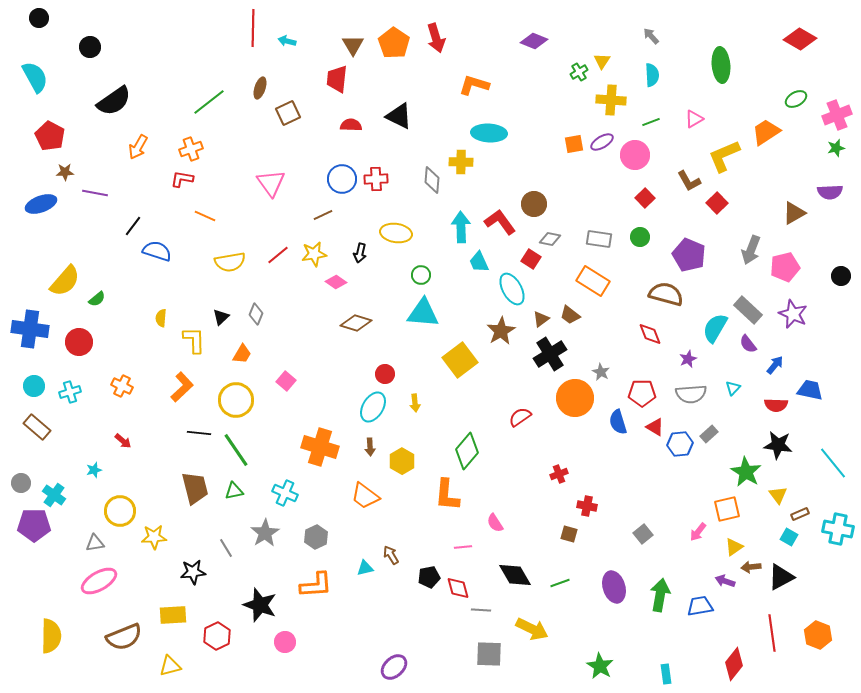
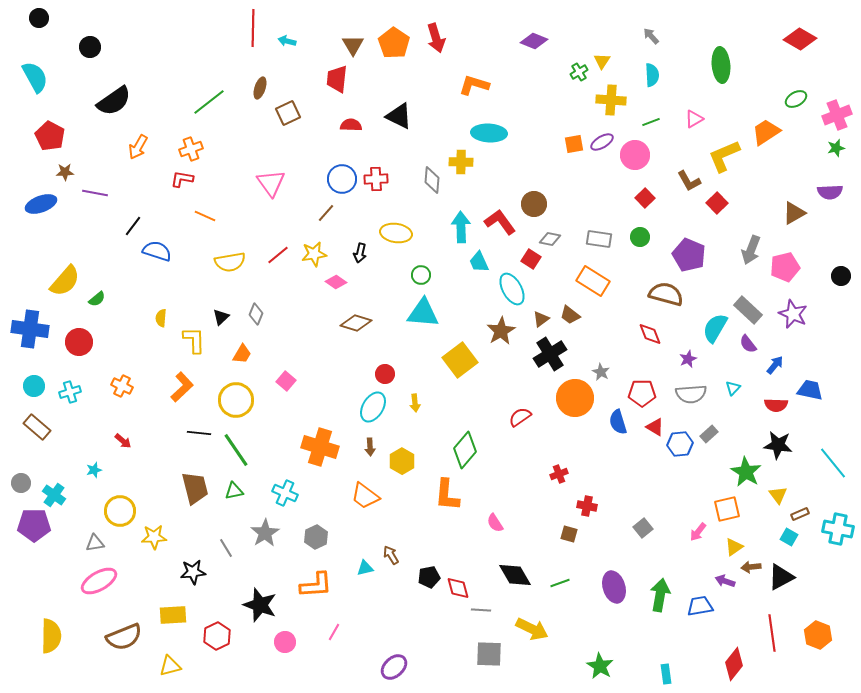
brown line at (323, 215): moved 3 px right, 2 px up; rotated 24 degrees counterclockwise
green diamond at (467, 451): moved 2 px left, 1 px up
gray square at (643, 534): moved 6 px up
pink line at (463, 547): moved 129 px left, 85 px down; rotated 54 degrees counterclockwise
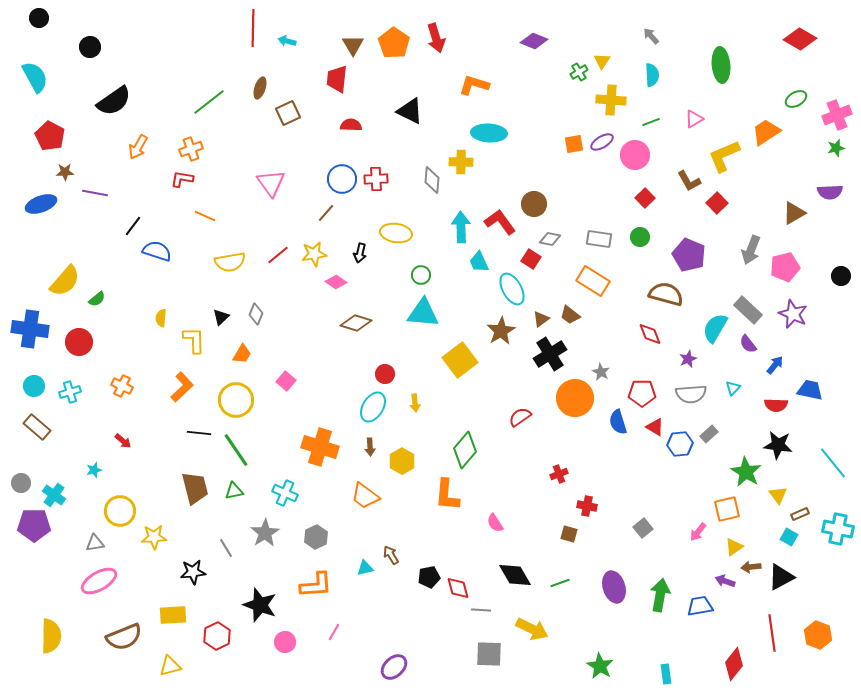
black triangle at (399, 116): moved 11 px right, 5 px up
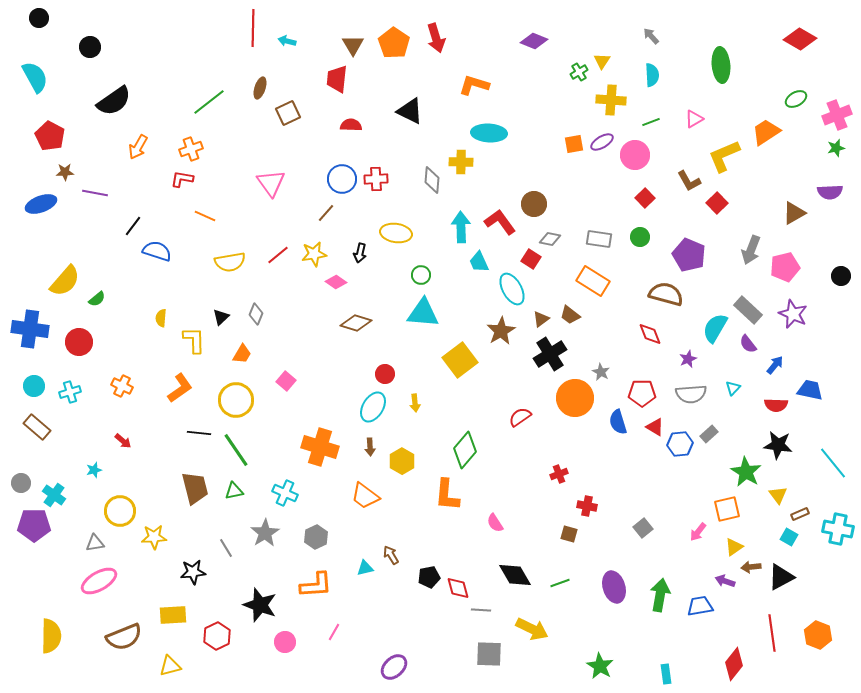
orange L-shape at (182, 387): moved 2 px left, 1 px down; rotated 8 degrees clockwise
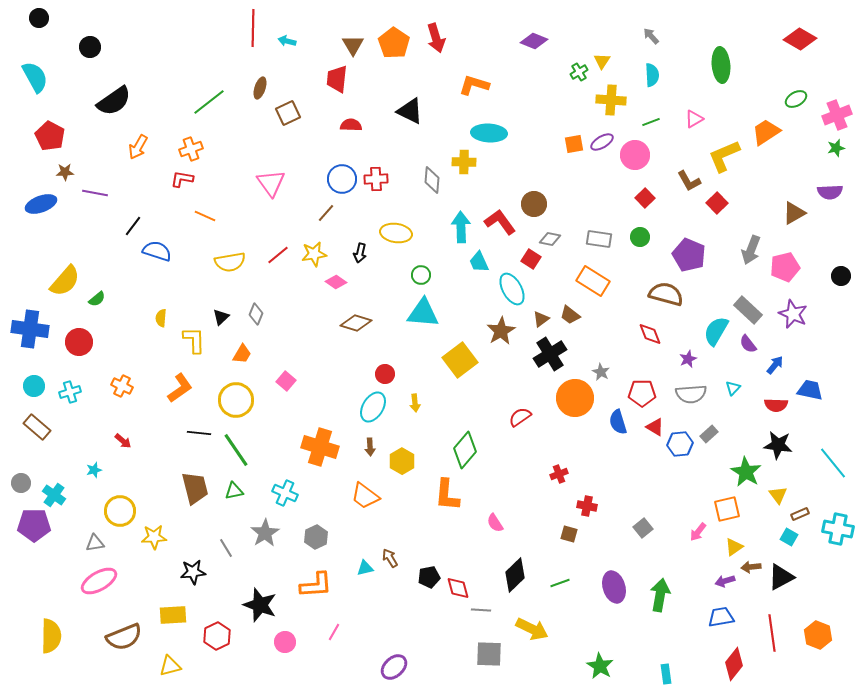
yellow cross at (461, 162): moved 3 px right
cyan semicircle at (715, 328): moved 1 px right, 3 px down
brown arrow at (391, 555): moved 1 px left, 3 px down
black diamond at (515, 575): rotated 76 degrees clockwise
purple arrow at (725, 581): rotated 36 degrees counterclockwise
blue trapezoid at (700, 606): moved 21 px right, 11 px down
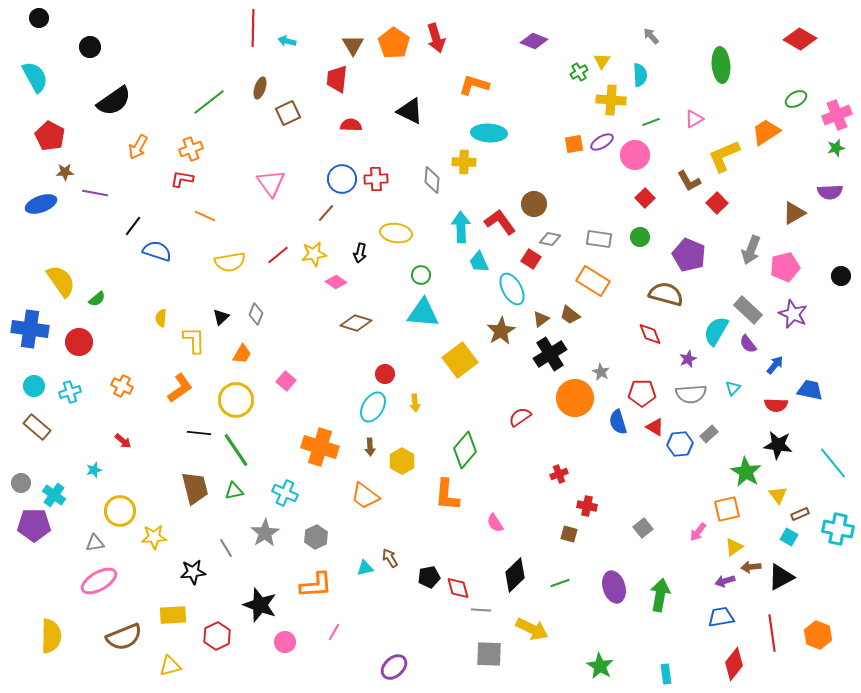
cyan semicircle at (652, 75): moved 12 px left
yellow semicircle at (65, 281): moved 4 px left; rotated 76 degrees counterclockwise
